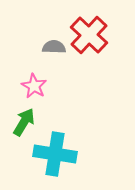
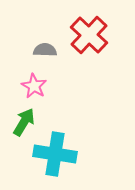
gray semicircle: moved 9 px left, 3 px down
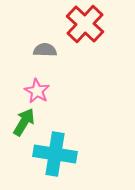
red cross: moved 4 px left, 11 px up
pink star: moved 3 px right, 5 px down
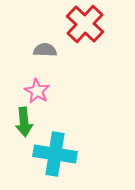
green arrow: rotated 144 degrees clockwise
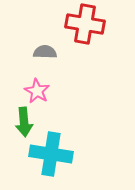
red cross: rotated 33 degrees counterclockwise
gray semicircle: moved 2 px down
cyan cross: moved 4 px left
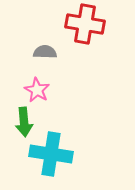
pink star: moved 1 px up
